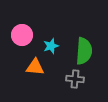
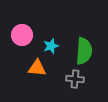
orange triangle: moved 2 px right, 1 px down
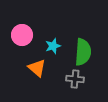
cyan star: moved 2 px right
green semicircle: moved 1 px left, 1 px down
orange triangle: rotated 36 degrees clockwise
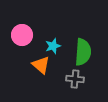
orange triangle: moved 4 px right, 3 px up
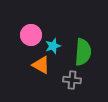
pink circle: moved 9 px right
orange triangle: rotated 12 degrees counterclockwise
gray cross: moved 3 px left, 1 px down
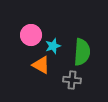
green semicircle: moved 1 px left
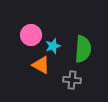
green semicircle: moved 1 px right, 3 px up
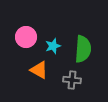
pink circle: moved 5 px left, 2 px down
orange triangle: moved 2 px left, 5 px down
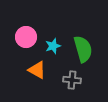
green semicircle: rotated 20 degrees counterclockwise
orange triangle: moved 2 px left
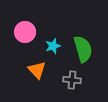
pink circle: moved 1 px left, 5 px up
orange triangle: rotated 18 degrees clockwise
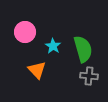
cyan star: rotated 21 degrees counterclockwise
gray cross: moved 17 px right, 4 px up
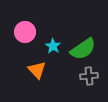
green semicircle: rotated 72 degrees clockwise
gray cross: rotated 12 degrees counterclockwise
